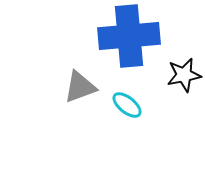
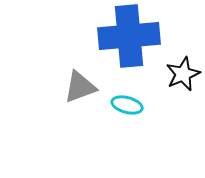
black star: moved 1 px left, 1 px up; rotated 12 degrees counterclockwise
cyan ellipse: rotated 24 degrees counterclockwise
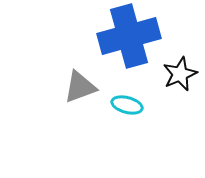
blue cross: rotated 10 degrees counterclockwise
black star: moved 3 px left
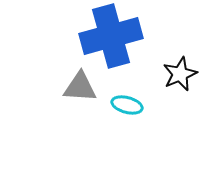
blue cross: moved 18 px left
gray triangle: rotated 24 degrees clockwise
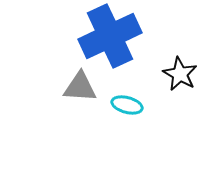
blue cross: moved 1 px left; rotated 10 degrees counterclockwise
black star: rotated 20 degrees counterclockwise
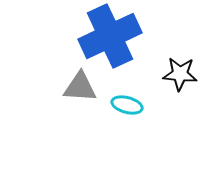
black star: rotated 24 degrees counterclockwise
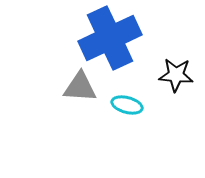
blue cross: moved 2 px down
black star: moved 4 px left, 1 px down
